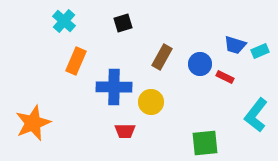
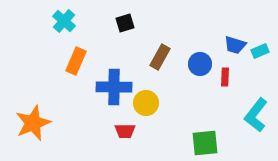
black square: moved 2 px right
brown rectangle: moved 2 px left
red rectangle: rotated 66 degrees clockwise
yellow circle: moved 5 px left, 1 px down
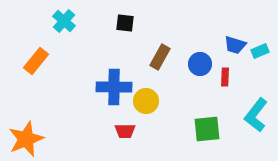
black square: rotated 24 degrees clockwise
orange rectangle: moved 40 px left; rotated 16 degrees clockwise
yellow circle: moved 2 px up
orange star: moved 7 px left, 16 px down
green square: moved 2 px right, 14 px up
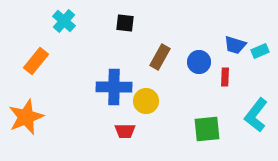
blue circle: moved 1 px left, 2 px up
orange star: moved 22 px up
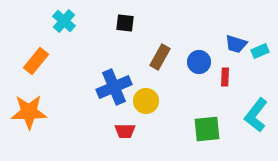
blue trapezoid: moved 1 px right, 1 px up
blue cross: rotated 24 degrees counterclockwise
orange star: moved 3 px right, 5 px up; rotated 21 degrees clockwise
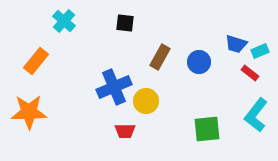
red rectangle: moved 25 px right, 4 px up; rotated 54 degrees counterclockwise
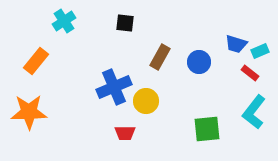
cyan cross: rotated 15 degrees clockwise
cyan L-shape: moved 2 px left, 3 px up
red trapezoid: moved 2 px down
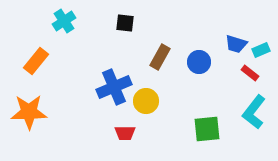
cyan rectangle: moved 1 px right, 1 px up
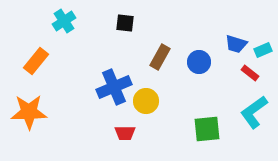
cyan rectangle: moved 2 px right
cyan L-shape: rotated 16 degrees clockwise
